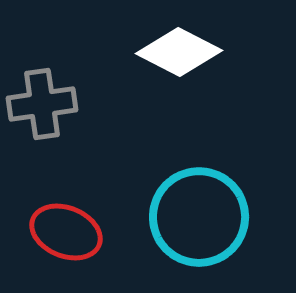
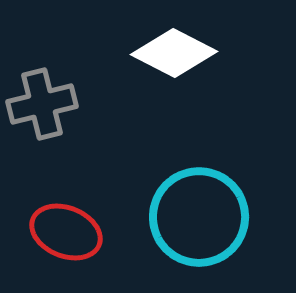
white diamond: moved 5 px left, 1 px down
gray cross: rotated 6 degrees counterclockwise
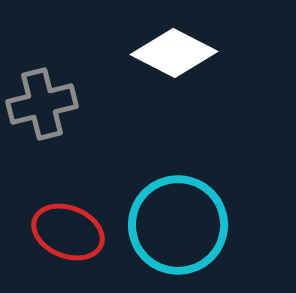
cyan circle: moved 21 px left, 8 px down
red ellipse: moved 2 px right
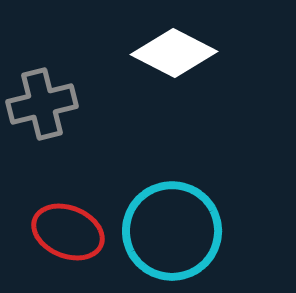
cyan circle: moved 6 px left, 6 px down
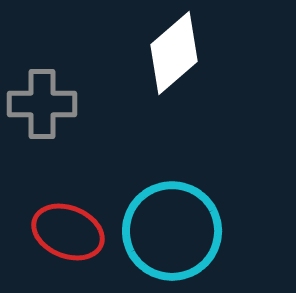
white diamond: rotated 68 degrees counterclockwise
gray cross: rotated 14 degrees clockwise
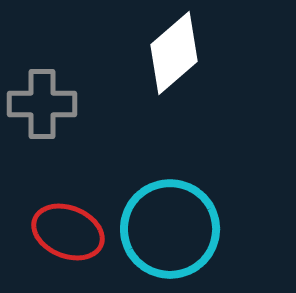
cyan circle: moved 2 px left, 2 px up
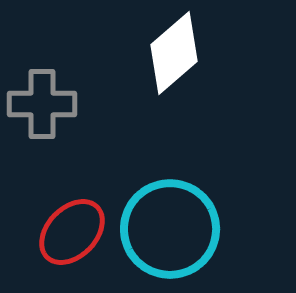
red ellipse: moved 4 px right; rotated 68 degrees counterclockwise
